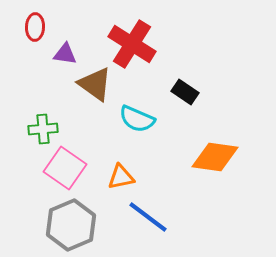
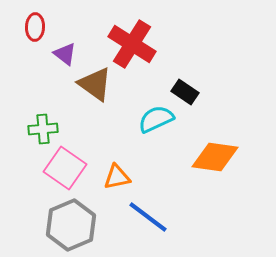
purple triangle: rotated 30 degrees clockwise
cyan semicircle: moved 19 px right; rotated 132 degrees clockwise
orange triangle: moved 4 px left
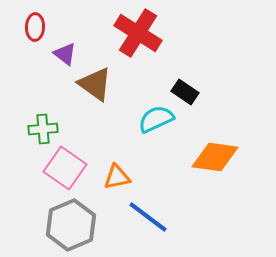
red cross: moved 6 px right, 11 px up
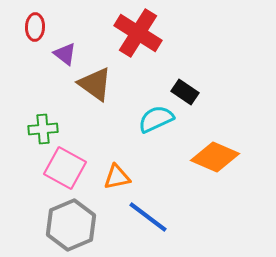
orange diamond: rotated 15 degrees clockwise
pink square: rotated 6 degrees counterclockwise
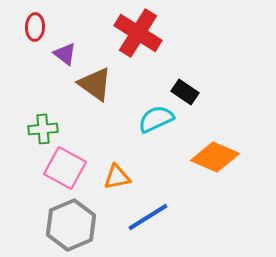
blue line: rotated 69 degrees counterclockwise
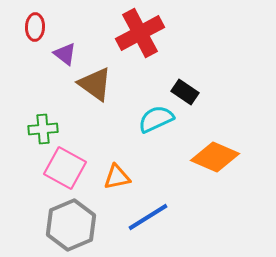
red cross: moved 2 px right; rotated 30 degrees clockwise
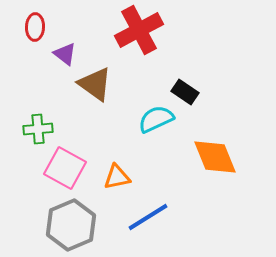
red cross: moved 1 px left, 3 px up
green cross: moved 5 px left
orange diamond: rotated 45 degrees clockwise
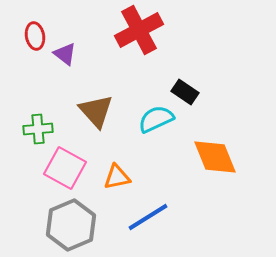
red ellipse: moved 9 px down; rotated 12 degrees counterclockwise
brown triangle: moved 1 px right, 27 px down; rotated 12 degrees clockwise
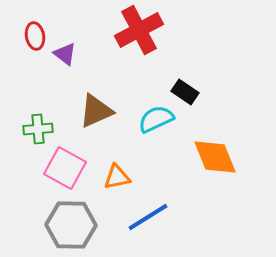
brown triangle: rotated 48 degrees clockwise
gray hexagon: rotated 24 degrees clockwise
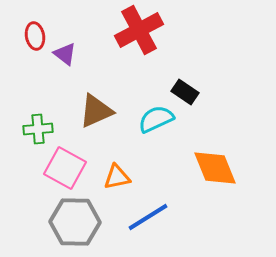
orange diamond: moved 11 px down
gray hexagon: moved 4 px right, 3 px up
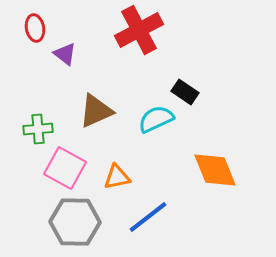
red ellipse: moved 8 px up
orange diamond: moved 2 px down
blue line: rotated 6 degrees counterclockwise
